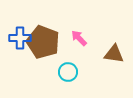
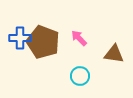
cyan circle: moved 12 px right, 4 px down
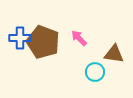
cyan circle: moved 15 px right, 4 px up
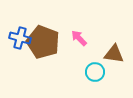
blue cross: rotated 15 degrees clockwise
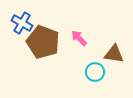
blue cross: moved 2 px right, 15 px up; rotated 15 degrees clockwise
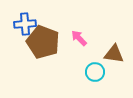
blue cross: moved 3 px right, 1 px down; rotated 35 degrees counterclockwise
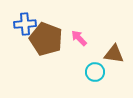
brown pentagon: moved 3 px right, 3 px up
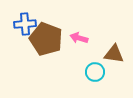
pink arrow: rotated 30 degrees counterclockwise
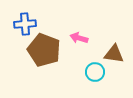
brown pentagon: moved 2 px left, 11 px down
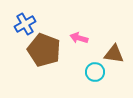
blue cross: rotated 25 degrees counterclockwise
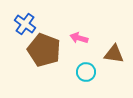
blue cross: rotated 25 degrees counterclockwise
cyan circle: moved 9 px left
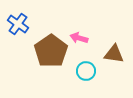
blue cross: moved 7 px left
brown pentagon: moved 7 px right, 1 px down; rotated 16 degrees clockwise
cyan circle: moved 1 px up
